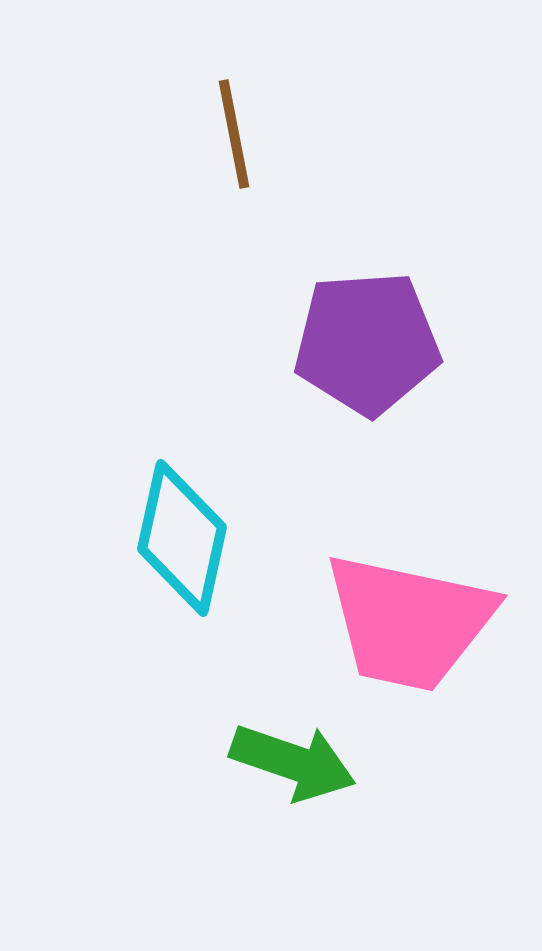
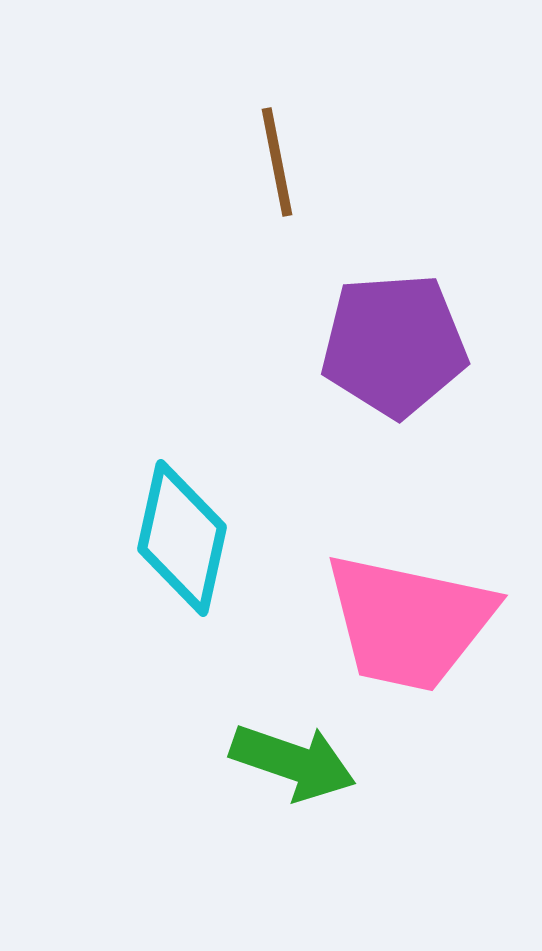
brown line: moved 43 px right, 28 px down
purple pentagon: moved 27 px right, 2 px down
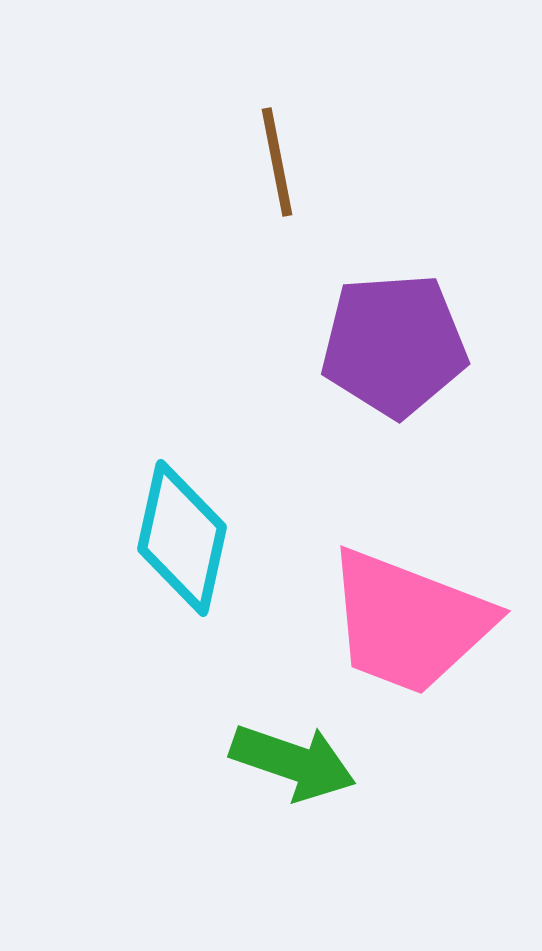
pink trapezoid: rotated 9 degrees clockwise
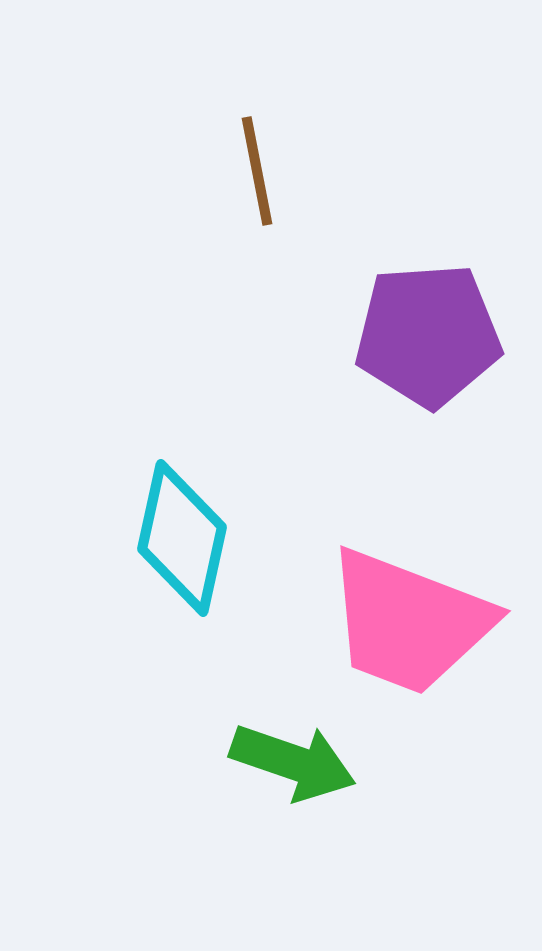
brown line: moved 20 px left, 9 px down
purple pentagon: moved 34 px right, 10 px up
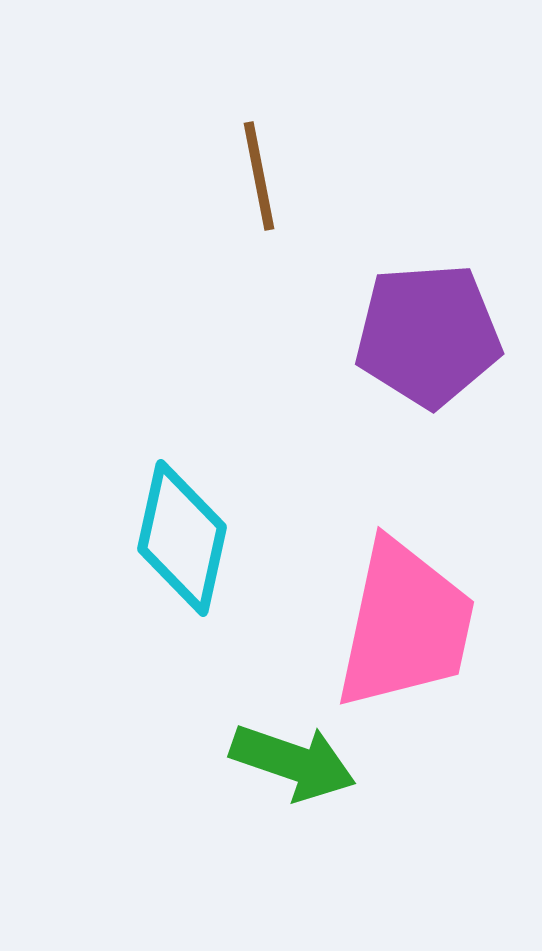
brown line: moved 2 px right, 5 px down
pink trapezoid: moved 4 px left, 3 px down; rotated 99 degrees counterclockwise
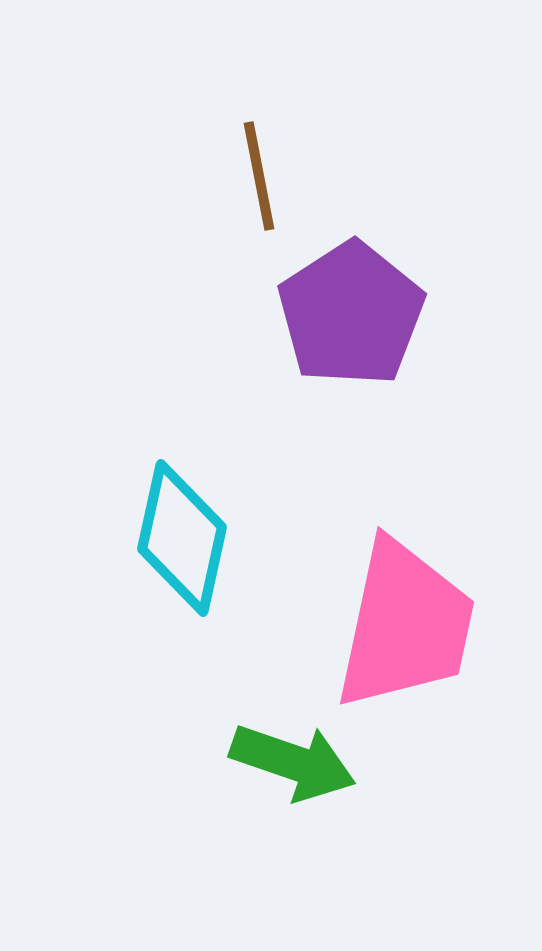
purple pentagon: moved 77 px left, 21 px up; rotated 29 degrees counterclockwise
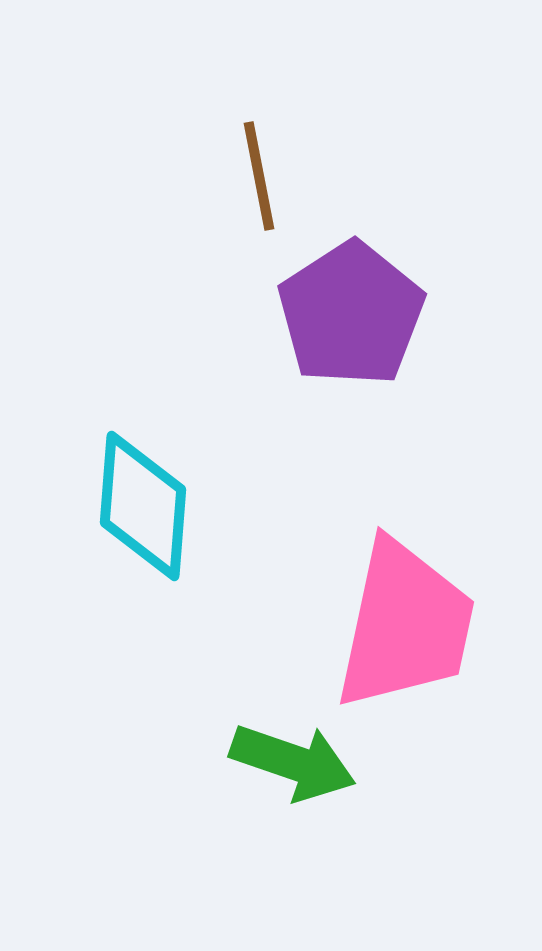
cyan diamond: moved 39 px left, 32 px up; rotated 8 degrees counterclockwise
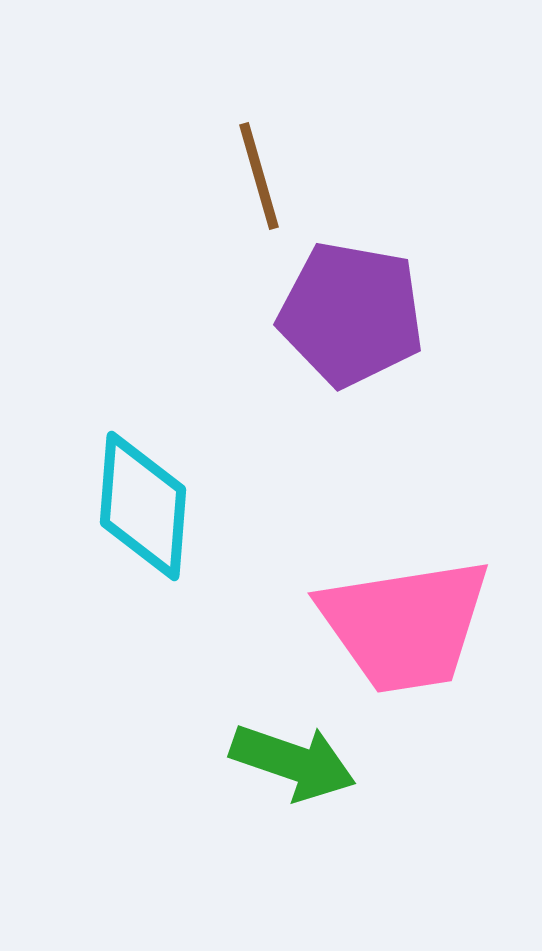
brown line: rotated 5 degrees counterclockwise
purple pentagon: rotated 29 degrees counterclockwise
pink trapezoid: rotated 69 degrees clockwise
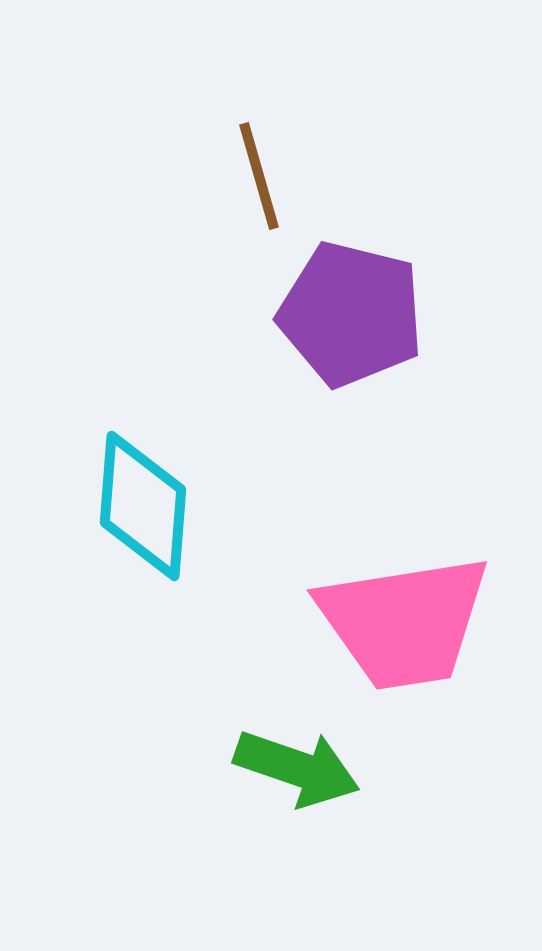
purple pentagon: rotated 4 degrees clockwise
pink trapezoid: moved 1 px left, 3 px up
green arrow: moved 4 px right, 6 px down
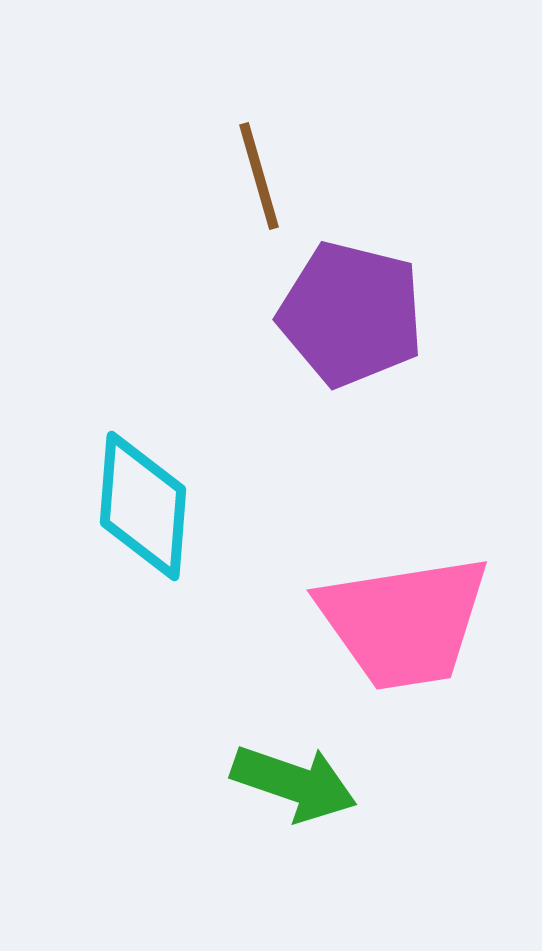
green arrow: moved 3 px left, 15 px down
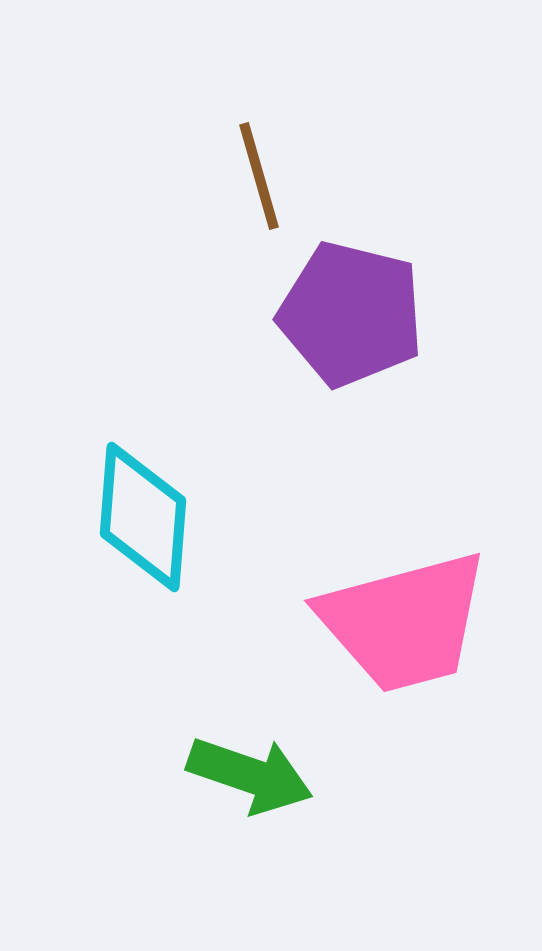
cyan diamond: moved 11 px down
pink trapezoid: rotated 6 degrees counterclockwise
green arrow: moved 44 px left, 8 px up
